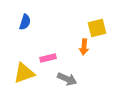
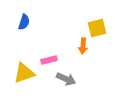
blue semicircle: moved 1 px left
orange arrow: moved 1 px left, 1 px up
pink rectangle: moved 1 px right, 2 px down
gray arrow: moved 1 px left
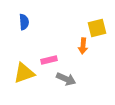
blue semicircle: rotated 21 degrees counterclockwise
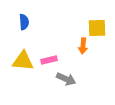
yellow square: rotated 12 degrees clockwise
yellow triangle: moved 1 px left, 12 px up; rotated 25 degrees clockwise
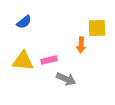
blue semicircle: rotated 56 degrees clockwise
orange arrow: moved 2 px left, 1 px up
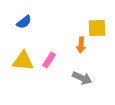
pink rectangle: rotated 42 degrees counterclockwise
gray arrow: moved 16 px right, 1 px up
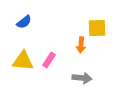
gray arrow: rotated 18 degrees counterclockwise
